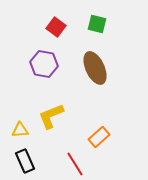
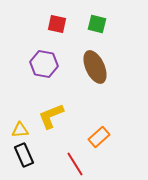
red square: moved 1 px right, 3 px up; rotated 24 degrees counterclockwise
brown ellipse: moved 1 px up
black rectangle: moved 1 px left, 6 px up
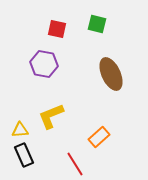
red square: moved 5 px down
brown ellipse: moved 16 px right, 7 px down
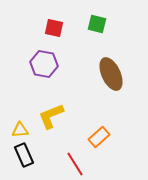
red square: moved 3 px left, 1 px up
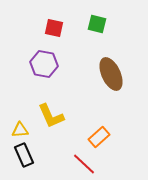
yellow L-shape: rotated 92 degrees counterclockwise
red line: moved 9 px right; rotated 15 degrees counterclockwise
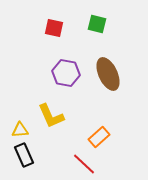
purple hexagon: moved 22 px right, 9 px down
brown ellipse: moved 3 px left
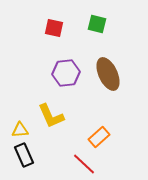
purple hexagon: rotated 16 degrees counterclockwise
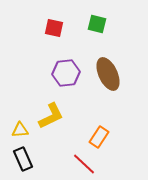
yellow L-shape: rotated 92 degrees counterclockwise
orange rectangle: rotated 15 degrees counterclockwise
black rectangle: moved 1 px left, 4 px down
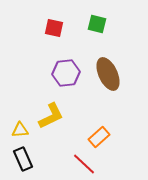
orange rectangle: rotated 15 degrees clockwise
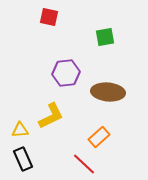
green square: moved 8 px right, 13 px down; rotated 24 degrees counterclockwise
red square: moved 5 px left, 11 px up
brown ellipse: moved 18 px down; rotated 60 degrees counterclockwise
